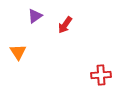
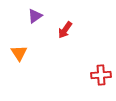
red arrow: moved 5 px down
orange triangle: moved 1 px right, 1 px down
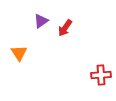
purple triangle: moved 6 px right, 5 px down
red arrow: moved 2 px up
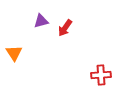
purple triangle: rotated 21 degrees clockwise
orange triangle: moved 5 px left
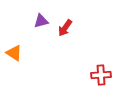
orange triangle: rotated 24 degrees counterclockwise
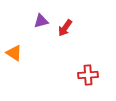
red cross: moved 13 px left
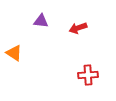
purple triangle: rotated 21 degrees clockwise
red arrow: moved 13 px right; rotated 36 degrees clockwise
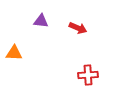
red arrow: rotated 138 degrees counterclockwise
orange triangle: rotated 30 degrees counterclockwise
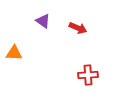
purple triangle: moved 2 px right; rotated 28 degrees clockwise
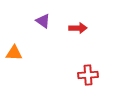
red arrow: rotated 24 degrees counterclockwise
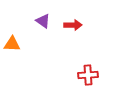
red arrow: moved 5 px left, 3 px up
orange triangle: moved 2 px left, 9 px up
